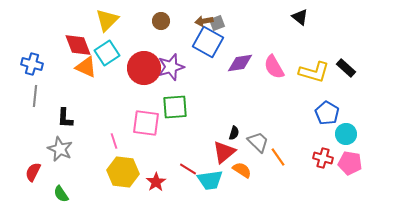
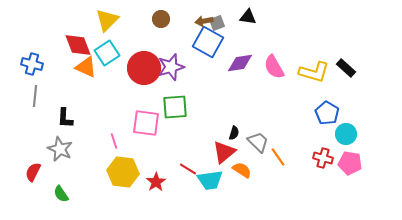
black triangle: moved 52 px left; rotated 30 degrees counterclockwise
brown circle: moved 2 px up
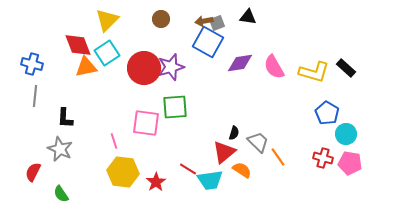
orange triangle: rotated 35 degrees counterclockwise
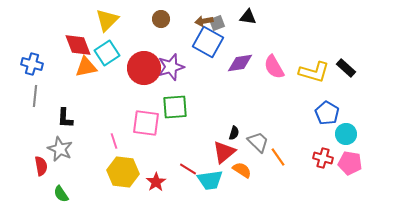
red semicircle: moved 8 px right, 6 px up; rotated 144 degrees clockwise
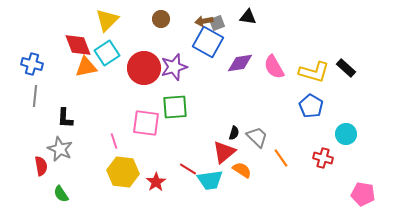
purple star: moved 3 px right
blue pentagon: moved 16 px left, 7 px up
gray trapezoid: moved 1 px left, 5 px up
orange line: moved 3 px right, 1 px down
pink pentagon: moved 13 px right, 31 px down
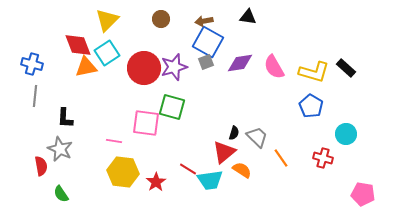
gray square: moved 11 px left, 39 px down
green square: moved 3 px left; rotated 20 degrees clockwise
pink line: rotated 63 degrees counterclockwise
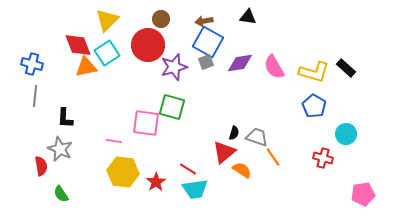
red circle: moved 4 px right, 23 px up
blue pentagon: moved 3 px right
gray trapezoid: rotated 25 degrees counterclockwise
orange line: moved 8 px left, 1 px up
cyan trapezoid: moved 15 px left, 9 px down
pink pentagon: rotated 20 degrees counterclockwise
